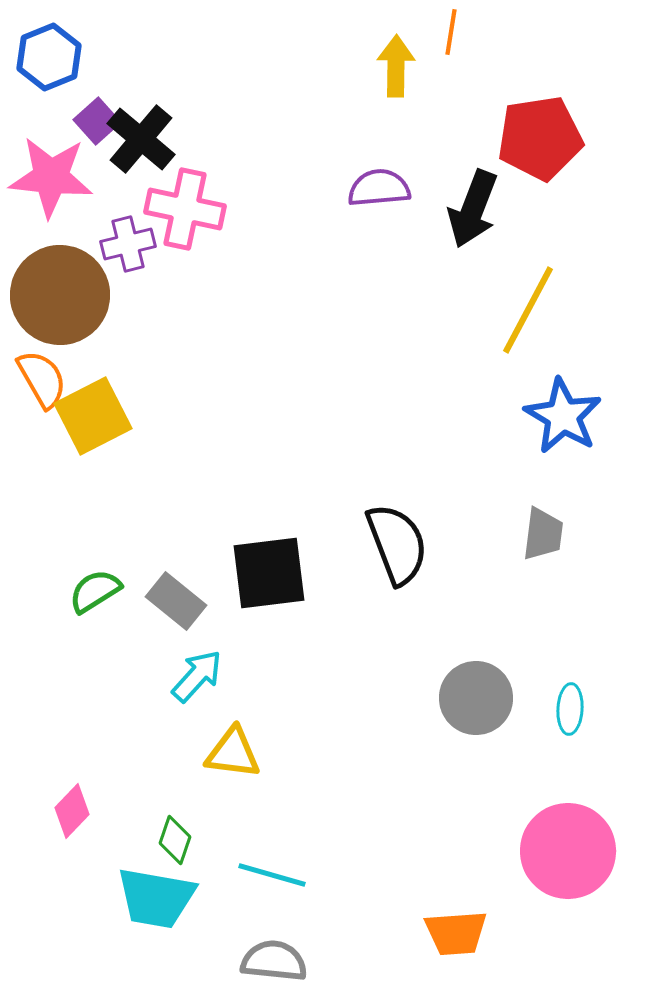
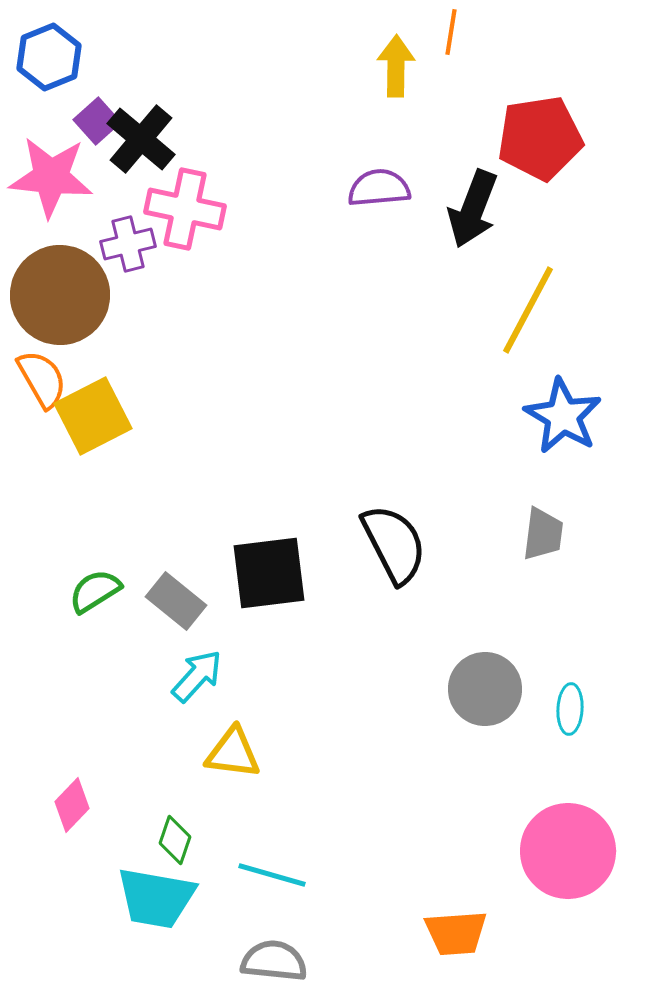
black semicircle: moved 3 px left; rotated 6 degrees counterclockwise
gray circle: moved 9 px right, 9 px up
pink diamond: moved 6 px up
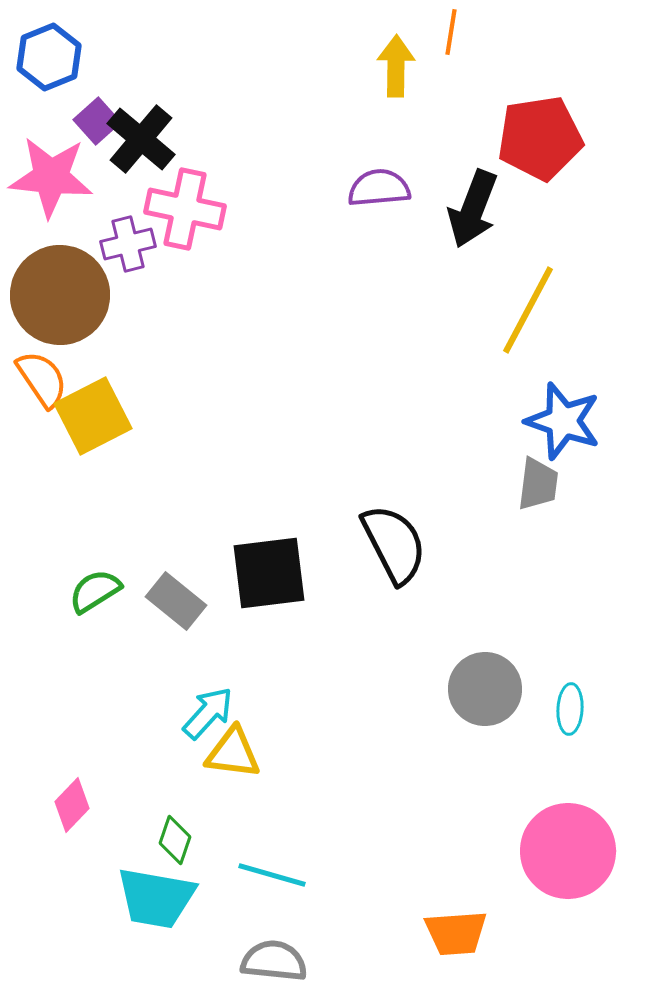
orange semicircle: rotated 4 degrees counterclockwise
blue star: moved 5 px down; rotated 12 degrees counterclockwise
gray trapezoid: moved 5 px left, 50 px up
cyan arrow: moved 11 px right, 37 px down
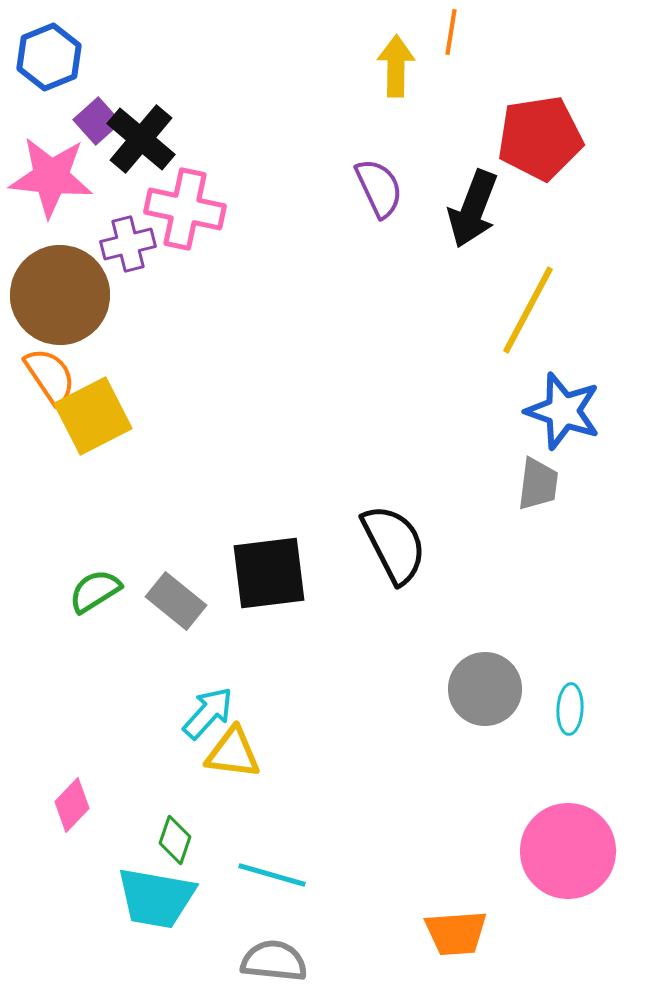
purple semicircle: rotated 70 degrees clockwise
orange semicircle: moved 8 px right, 3 px up
blue star: moved 10 px up
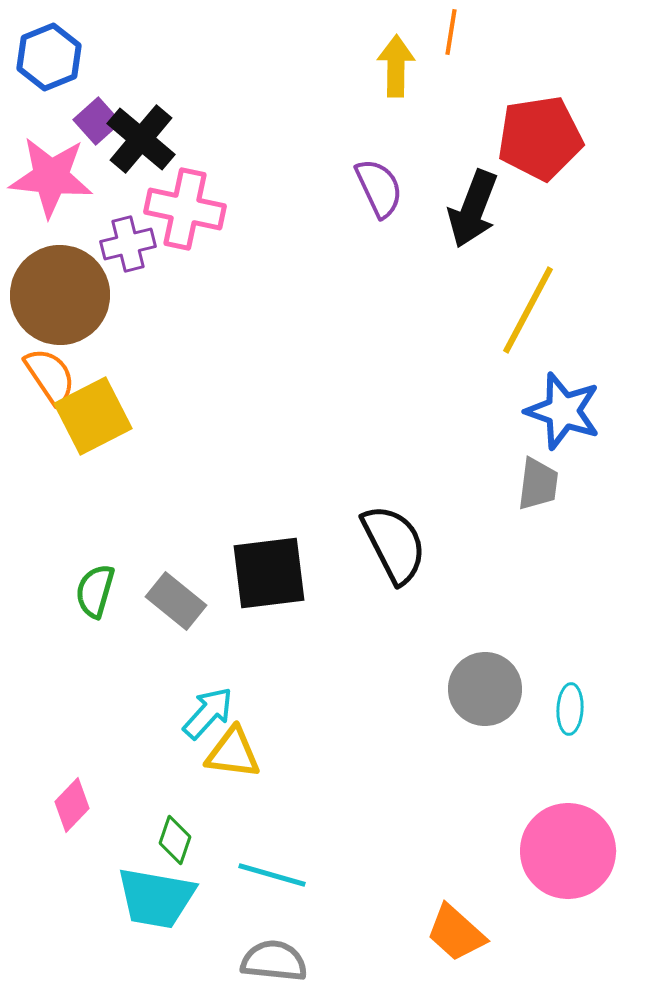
green semicircle: rotated 42 degrees counterclockwise
orange trapezoid: rotated 46 degrees clockwise
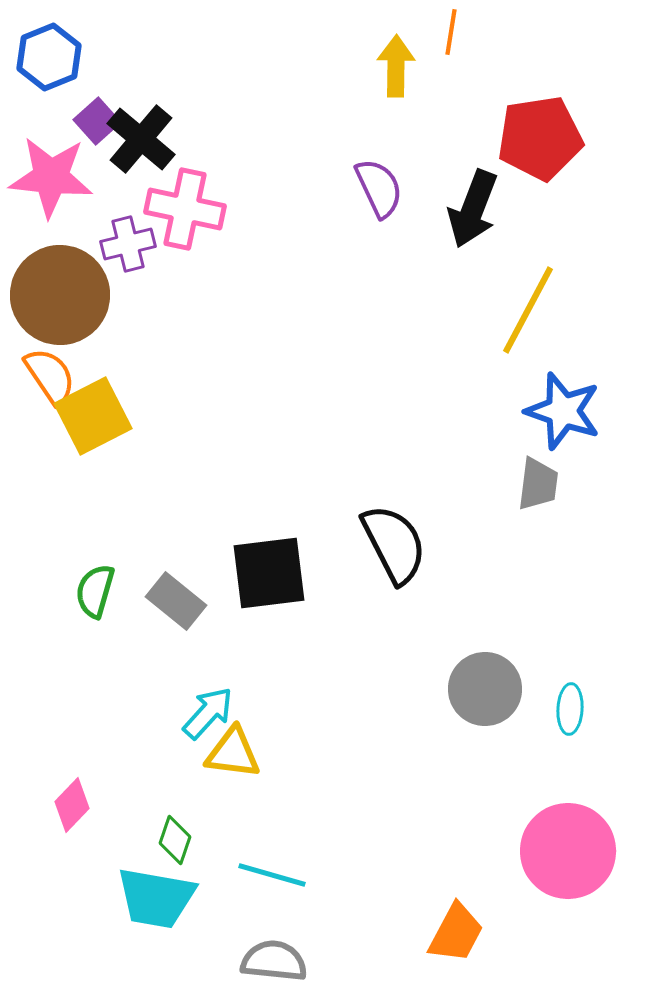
orange trapezoid: rotated 104 degrees counterclockwise
